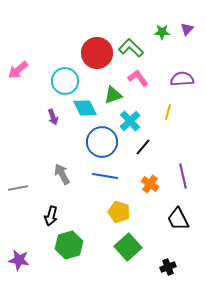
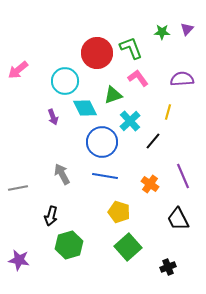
green L-shape: rotated 25 degrees clockwise
black line: moved 10 px right, 6 px up
purple line: rotated 10 degrees counterclockwise
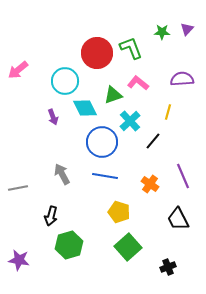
pink L-shape: moved 5 px down; rotated 15 degrees counterclockwise
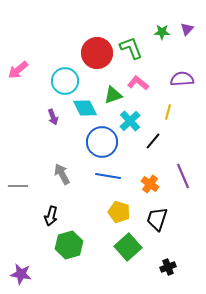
blue line: moved 3 px right
gray line: moved 2 px up; rotated 12 degrees clockwise
black trapezoid: moved 21 px left; rotated 45 degrees clockwise
purple star: moved 2 px right, 14 px down
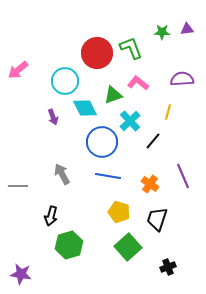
purple triangle: rotated 40 degrees clockwise
